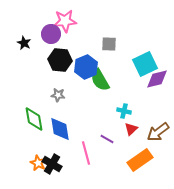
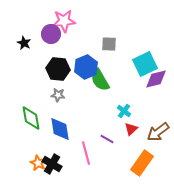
pink star: moved 1 px left
black hexagon: moved 2 px left, 9 px down
purple diamond: moved 1 px left
cyan cross: rotated 24 degrees clockwise
green diamond: moved 3 px left, 1 px up
orange rectangle: moved 2 px right, 3 px down; rotated 20 degrees counterclockwise
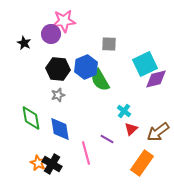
gray star: rotated 24 degrees counterclockwise
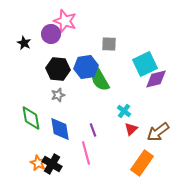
pink star: moved 1 px right; rotated 25 degrees clockwise
blue hexagon: rotated 15 degrees clockwise
purple line: moved 14 px left, 9 px up; rotated 40 degrees clockwise
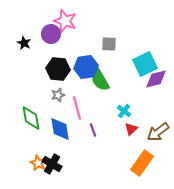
pink line: moved 9 px left, 45 px up
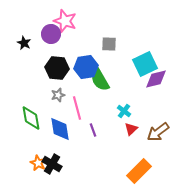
black hexagon: moved 1 px left, 1 px up
orange rectangle: moved 3 px left, 8 px down; rotated 10 degrees clockwise
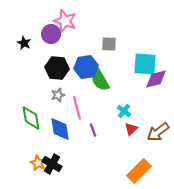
cyan square: rotated 30 degrees clockwise
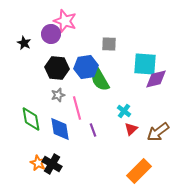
green diamond: moved 1 px down
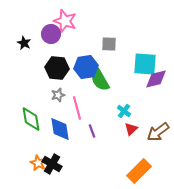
purple line: moved 1 px left, 1 px down
